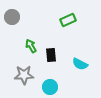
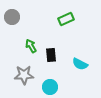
green rectangle: moved 2 px left, 1 px up
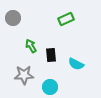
gray circle: moved 1 px right, 1 px down
cyan semicircle: moved 4 px left
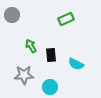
gray circle: moved 1 px left, 3 px up
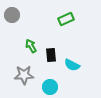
cyan semicircle: moved 4 px left, 1 px down
